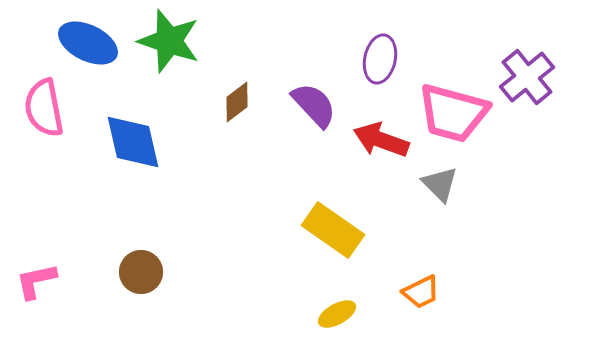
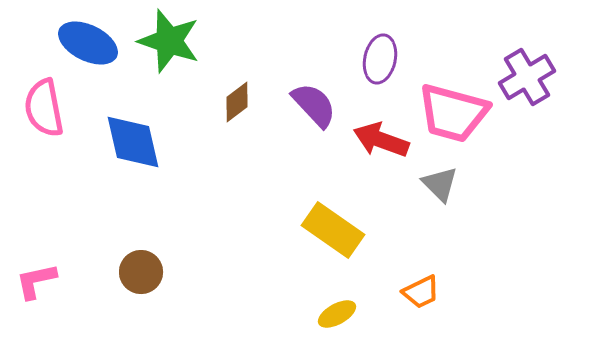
purple cross: rotated 8 degrees clockwise
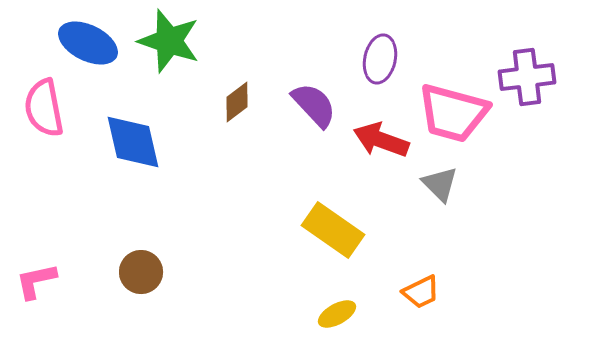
purple cross: rotated 24 degrees clockwise
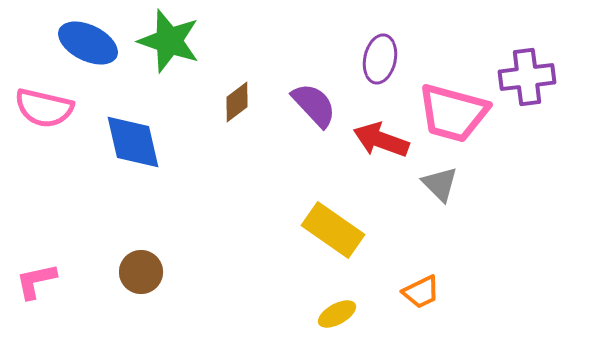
pink semicircle: rotated 66 degrees counterclockwise
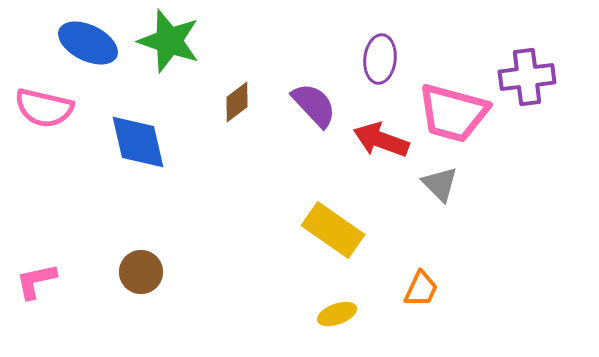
purple ellipse: rotated 6 degrees counterclockwise
blue diamond: moved 5 px right
orange trapezoid: moved 3 px up; rotated 39 degrees counterclockwise
yellow ellipse: rotated 9 degrees clockwise
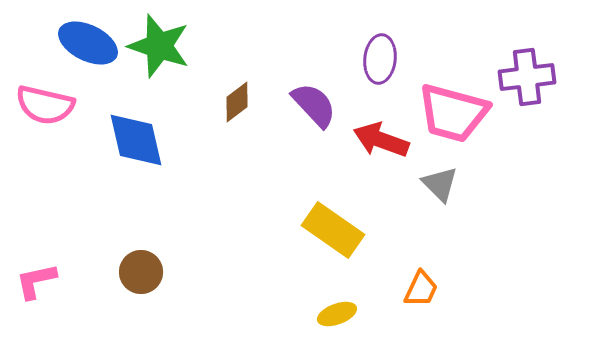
green star: moved 10 px left, 5 px down
pink semicircle: moved 1 px right, 3 px up
blue diamond: moved 2 px left, 2 px up
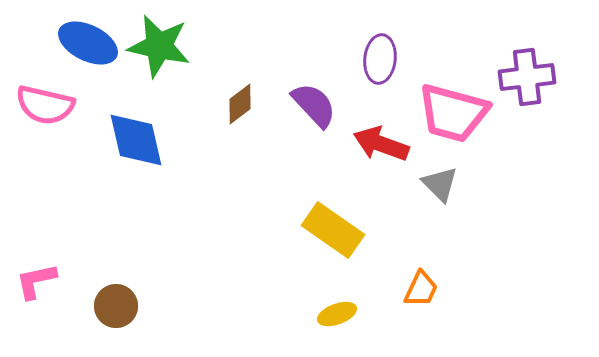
green star: rotated 6 degrees counterclockwise
brown diamond: moved 3 px right, 2 px down
red arrow: moved 4 px down
brown circle: moved 25 px left, 34 px down
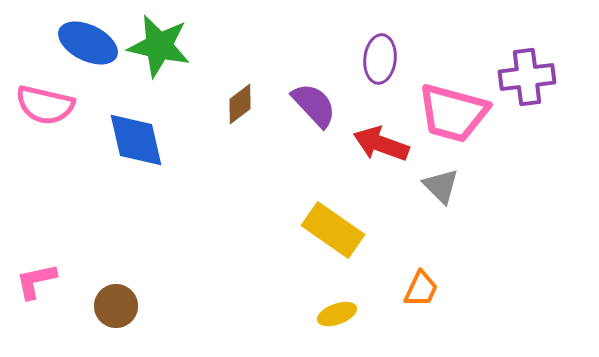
gray triangle: moved 1 px right, 2 px down
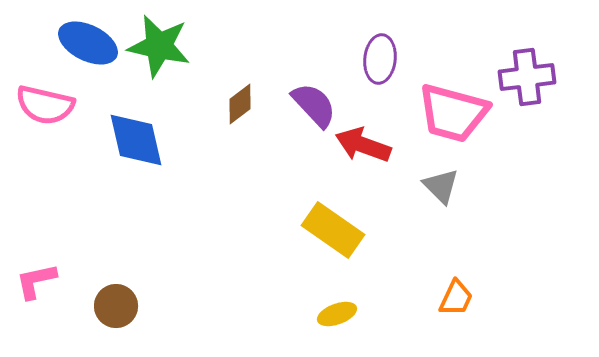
red arrow: moved 18 px left, 1 px down
orange trapezoid: moved 35 px right, 9 px down
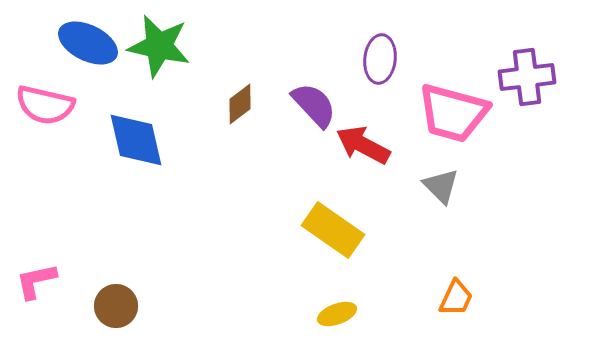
red arrow: rotated 8 degrees clockwise
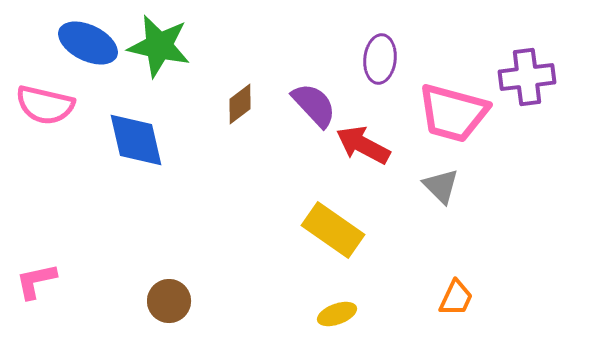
brown circle: moved 53 px right, 5 px up
